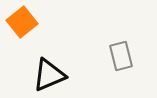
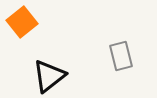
black triangle: moved 1 px down; rotated 15 degrees counterclockwise
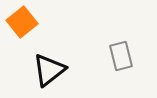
black triangle: moved 6 px up
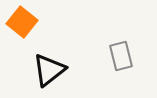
orange square: rotated 12 degrees counterclockwise
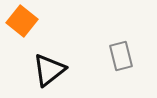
orange square: moved 1 px up
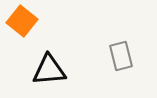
black triangle: rotated 33 degrees clockwise
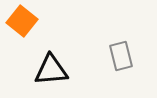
black triangle: moved 2 px right
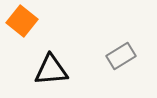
gray rectangle: rotated 72 degrees clockwise
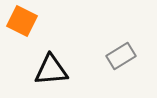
orange square: rotated 12 degrees counterclockwise
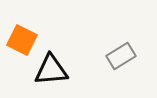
orange square: moved 19 px down
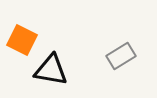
black triangle: rotated 15 degrees clockwise
